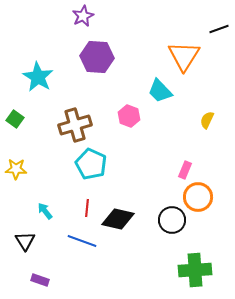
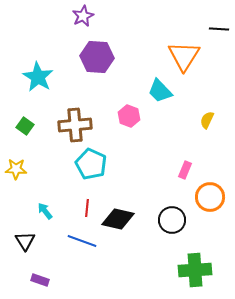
black line: rotated 24 degrees clockwise
green square: moved 10 px right, 7 px down
brown cross: rotated 12 degrees clockwise
orange circle: moved 12 px right
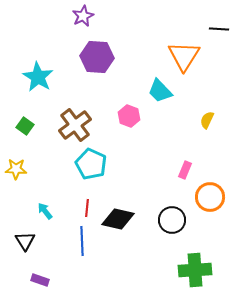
brown cross: rotated 32 degrees counterclockwise
blue line: rotated 68 degrees clockwise
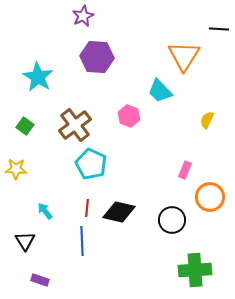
black diamond: moved 1 px right, 7 px up
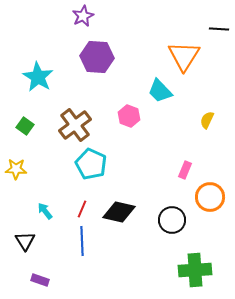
red line: moved 5 px left, 1 px down; rotated 18 degrees clockwise
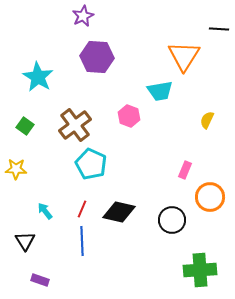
cyan trapezoid: rotated 56 degrees counterclockwise
green cross: moved 5 px right
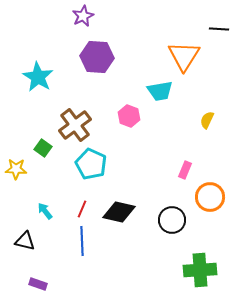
green square: moved 18 px right, 22 px down
black triangle: rotated 45 degrees counterclockwise
purple rectangle: moved 2 px left, 4 px down
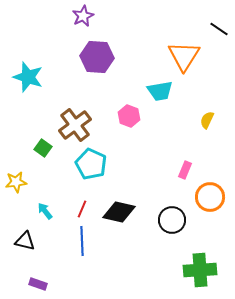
black line: rotated 30 degrees clockwise
cyan star: moved 10 px left; rotated 12 degrees counterclockwise
yellow star: moved 13 px down; rotated 10 degrees counterclockwise
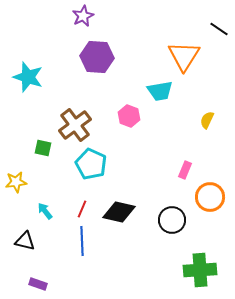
green square: rotated 24 degrees counterclockwise
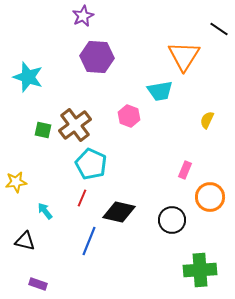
green square: moved 18 px up
red line: moved 11 px up
blue line: moved 7 px right; rotated 24 degrees clockwise
